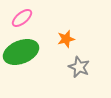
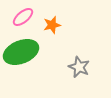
pink ellipse: moved 1 px right, 1 px up
orange star: moved 14 px left, 14 px up
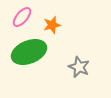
pink ellipse: moved 1 px left; rotated 10 degrees counterclockwise
green ellipse: moved 8 px right
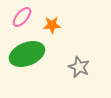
orange star: rotated 12 degrees clockwise
green ellipse: moved 2 px left, 2 px down
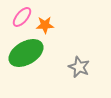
orange star: moved 7 px left
green ellipse: moved 1 px left, 1 px up; rotated 8 degrees counterclockwise
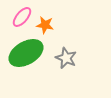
orange star: rotated 12 degrees clockwise
gray star: moved 13 px left, 9 px up
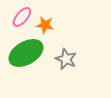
gray star: moved 1 px down
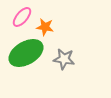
orange star: moved 2 px down
gray star: moved 2 px left; rotated 15 degrees counterclockwise
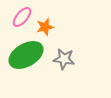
orange star: rotated 24 degrees counterclockwise
green ellipse: moved 2 px down
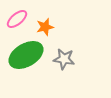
pink ellipse: moved 5 px left, 2 px down; rotated 10 degrees clockwise
